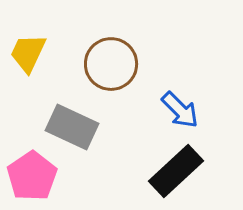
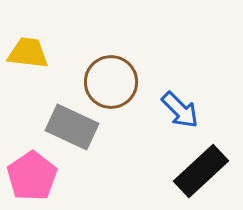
yellow trapezoid: rotated 72 degrees clockwise
brown circle: moved 18 px down
black rectangle: moved 25 px right
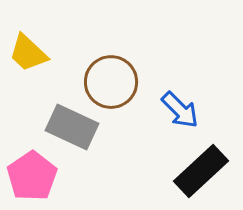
yellow trapezoid: rotated 144 degrees counterclockwise
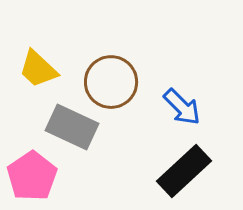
yellow trapezoid: moved 10 px right, 16 px down
blue arrow: moved 2 px right, 3 px up
black rectangle: moved 17 px left
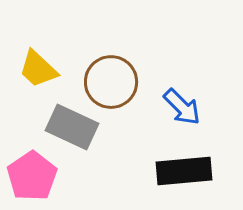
black rectangle: rotated 38 degrees clockwise
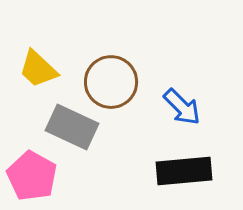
pink pentagon: rotated 9 degrees counterclockwise
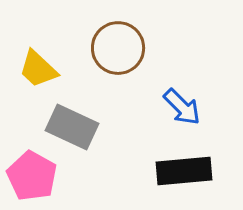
brown circle: moved 7 px right, 34 px up
